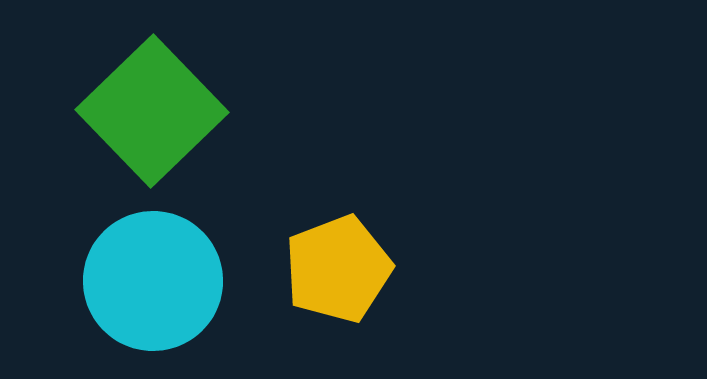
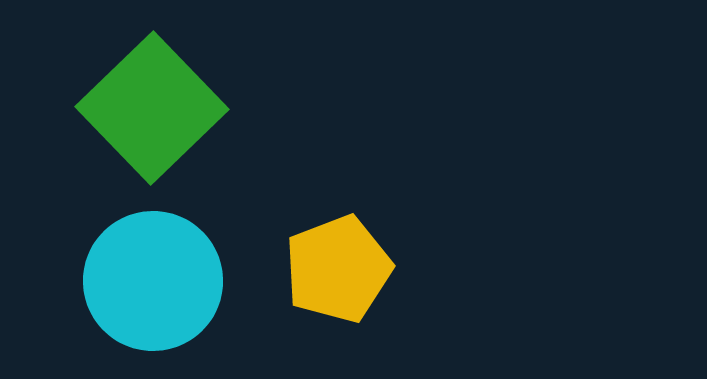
green square: moved 3 px up
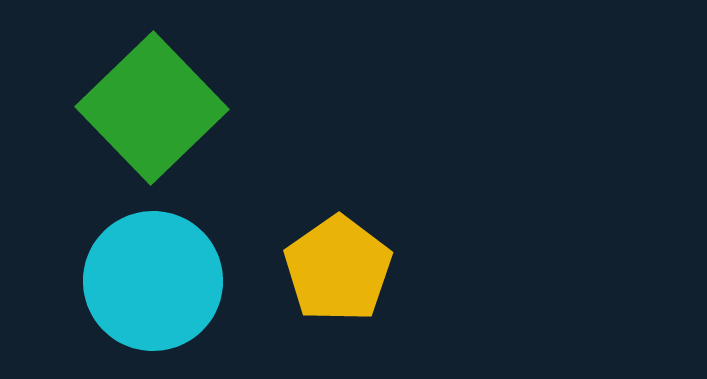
yellow pentagon: rotated 14 degrees counterclockwise
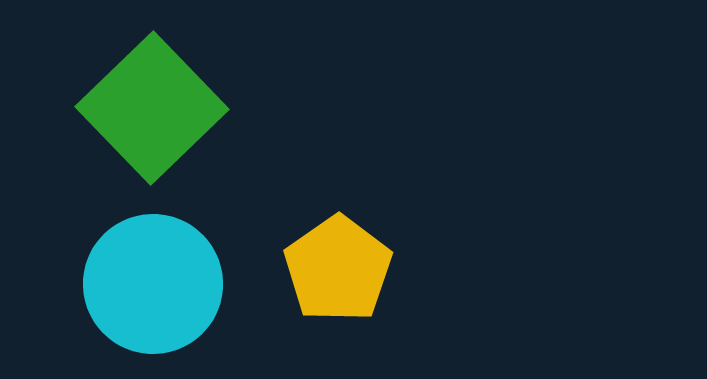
cyan circle: moved 3 px down
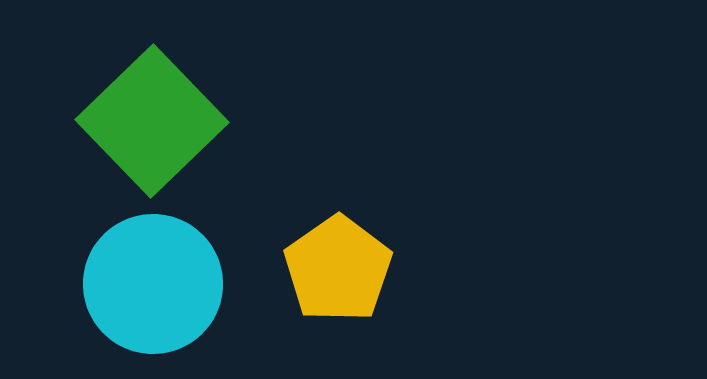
green square: moved 13 px down
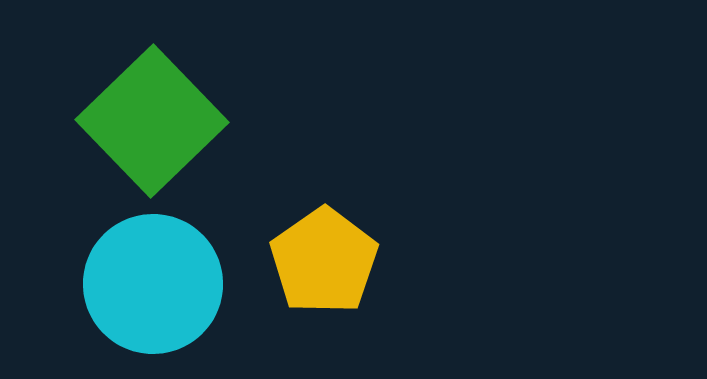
yellow pentagon: moved 14 px left, 8 px up
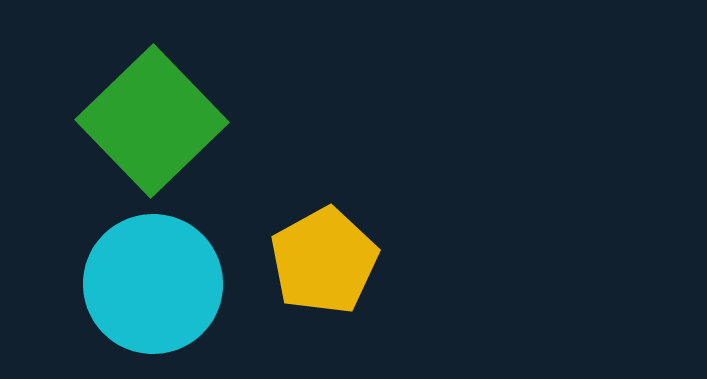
yellow pentagon: rotated 6 degrees clockwise
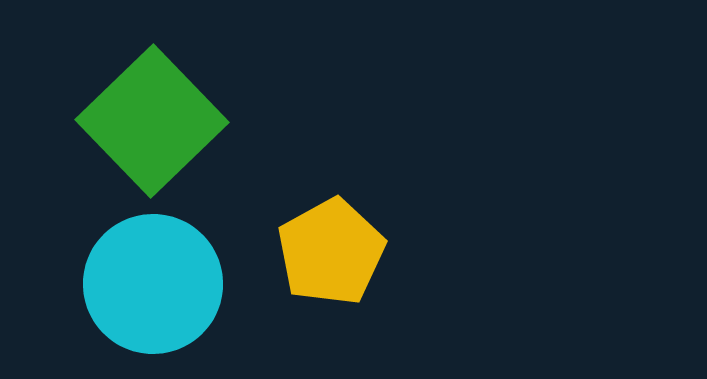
yellow pentagon: moved 7 px right, 9 px up
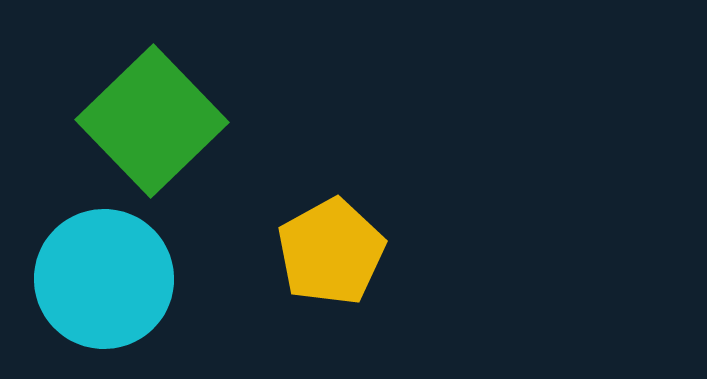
cyan circle: moved 49 px left, 5 px up
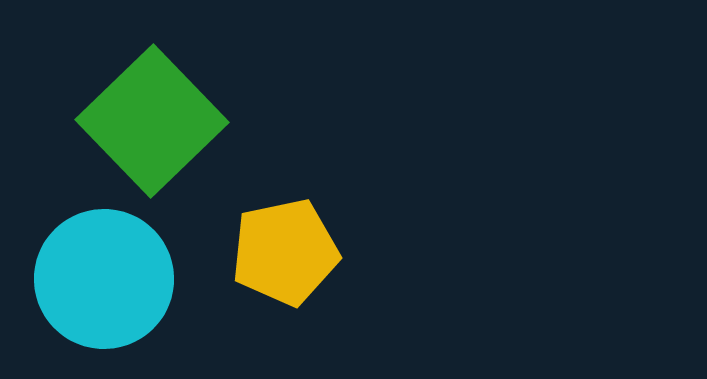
yellow pentagon: moved 46 px left; rotated 17 degrees clockwise
